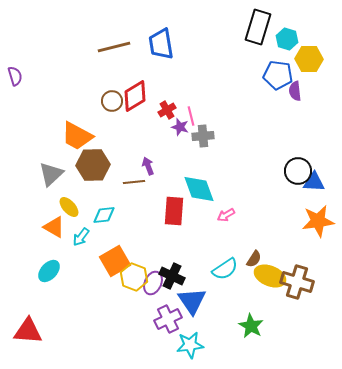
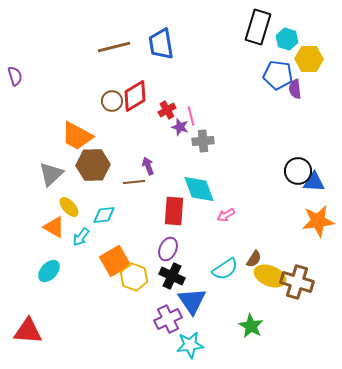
purple semicircle at (295, 91): moved 2 px up
gray cross at (203, 136): moved 5 px down
purple ellipse at (153, 283): moved 15 px right, 34 px up
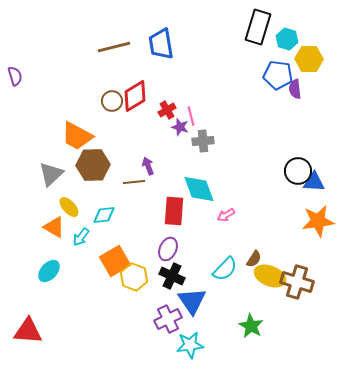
cyan semicircle at (225, 269): rotated 12 degrees counterclockwise
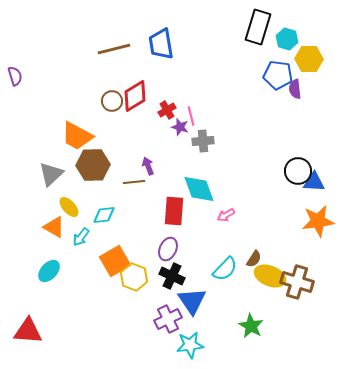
brown line at (114, 47): moved 2 px down
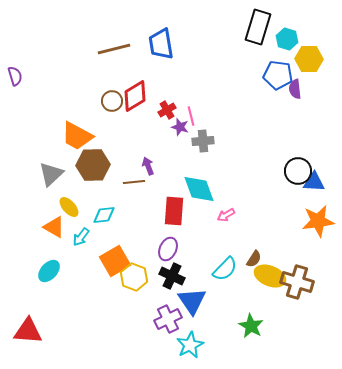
cyan star at (190, 345): rotated 20 degrees counterclockwise
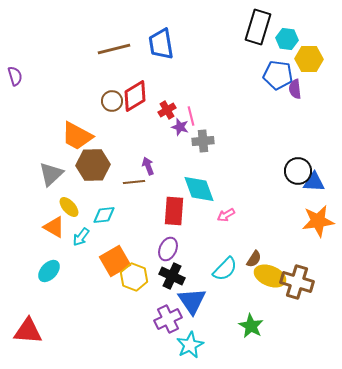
cyan hexagon at (287, 39): rotated 10 degrees counterclockwise
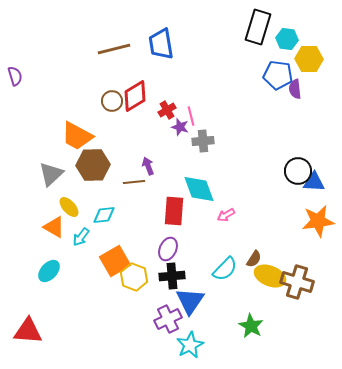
black cross at (172, 276): rotated 30 degrees counterclockwise
blue triangle at (192, 301): moved 2 px left; rotated 8 degrees clockwise
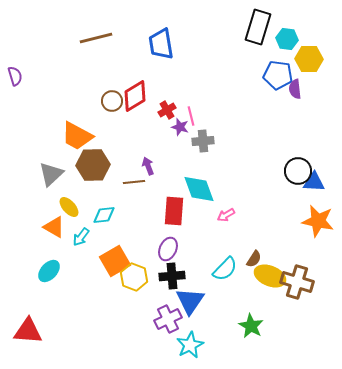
brown line at (114, 49): moved 18 px left, 11 px up
orange star at (318, 221): rotated 20 degrees clockwise
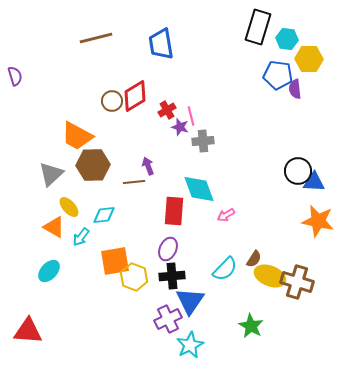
orange square at (115, 261): rotated 20 degrees clockwise
